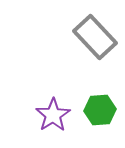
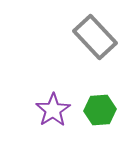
purple star: moved 5 px up
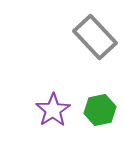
green hexagon: rotated 8 degrees counterclockwise
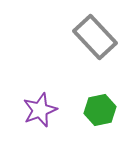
purple star: moved 13 px left; rotated 12 degrees clockwise
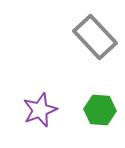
green hexagon: rotated 16 degrees clockwise
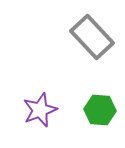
gray rectangle: moved 3 px left
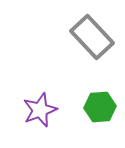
green hexagon: moved 3 px up; rotated 8 degrees counterclockwise
